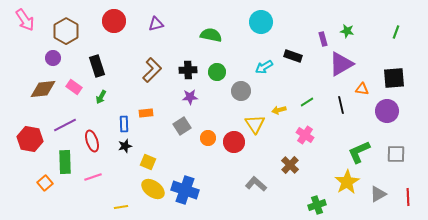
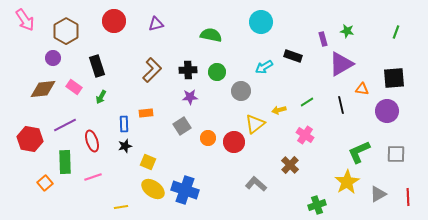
yellow triangle at (255, 124): rotated 25 degrees clockwise
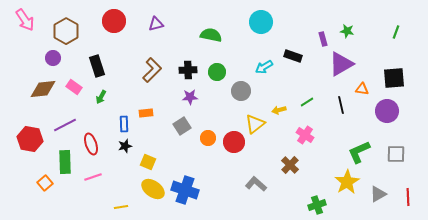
red ellipse at (92, 141): moved 1 px left, 3 px down
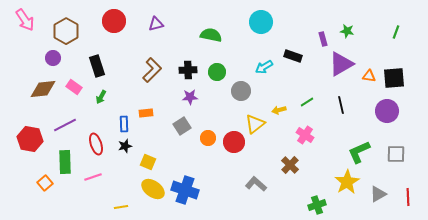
orange triangle at (362, 89): moved 7 px right, 13 px up
red ellipse at (91, 144): moved 5 px right
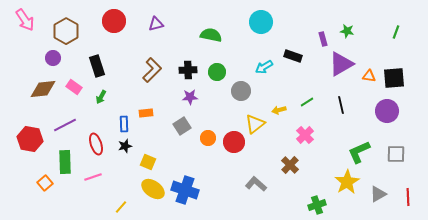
pink cross at (305, 135): rotated 12 degrees clockwise
yellow line at (121, 207): rotated 40 degrees counterclockwise
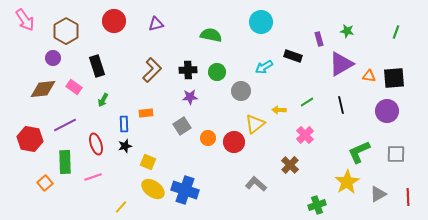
purple rectangle at (323, 39): moved 4 px left
green arrow at (101, 97): moved 2 px right, 3 px down
yellow arrow at (279, 110): rotated 16 degrees clockwise
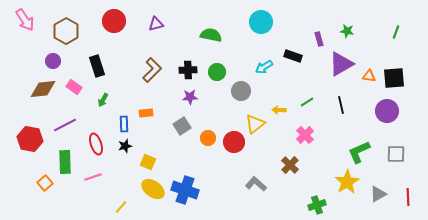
purple circle at (53, 58): moved 3 px down
